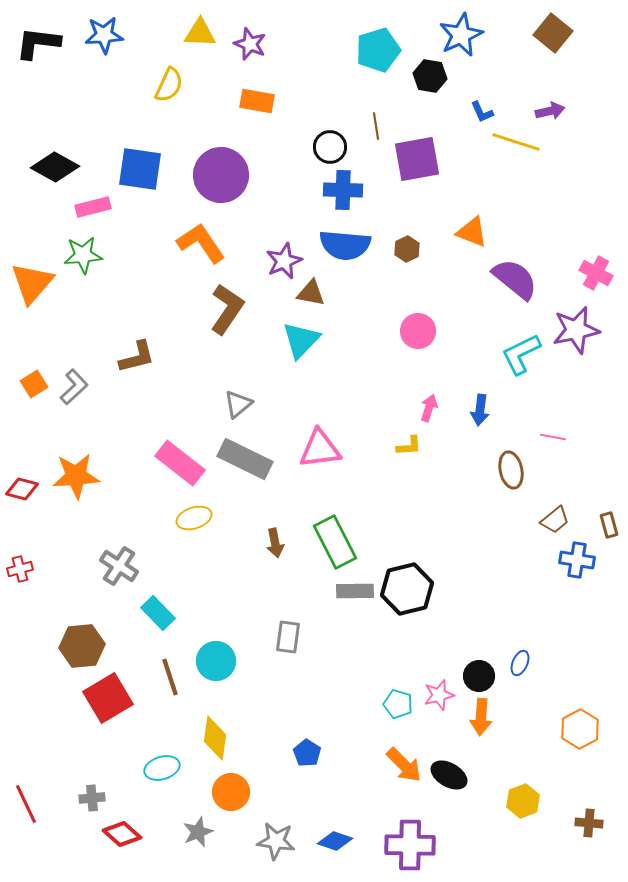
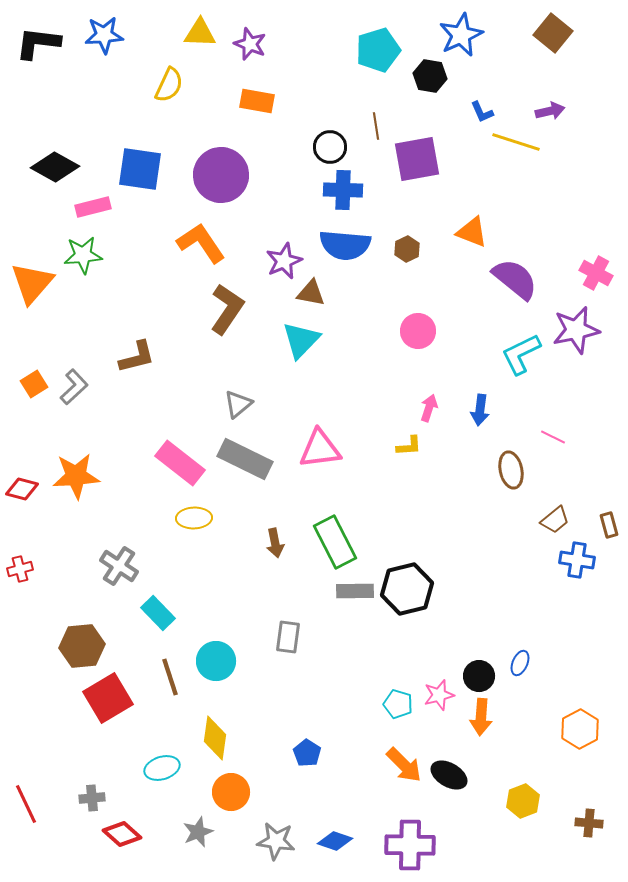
pink line at (553, 437): rotated 15 degrees clockwise
yellow ellipse at (194, 518): rotated 16 degrees clockwise
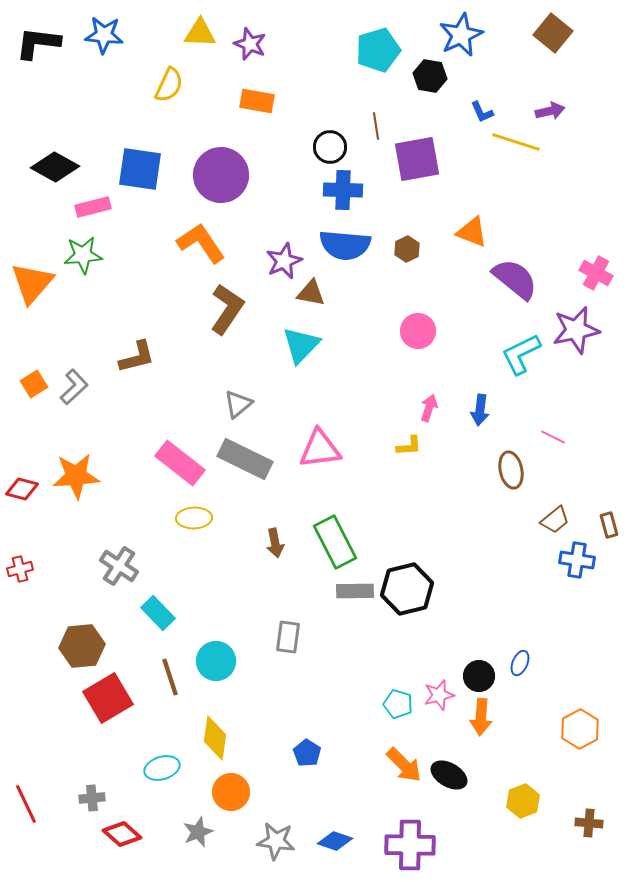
blue star at (104, 35): rotated 9 degrees clockwise
cyan triangle at (301, 340): moved 5 px down
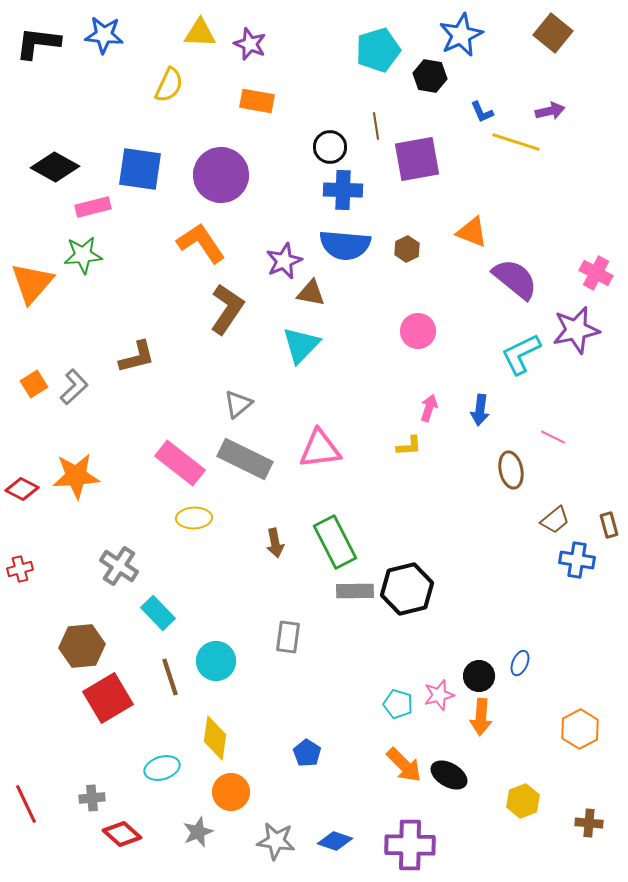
red diamond at (22, 489): rotated 12 degrees clockwise
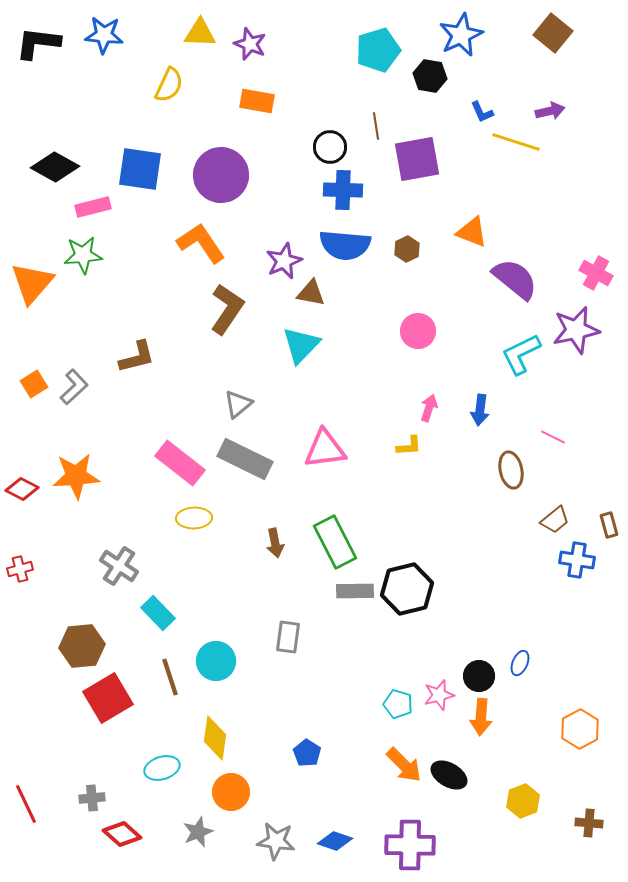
pink triangle at (320, 449): moved 5 px right
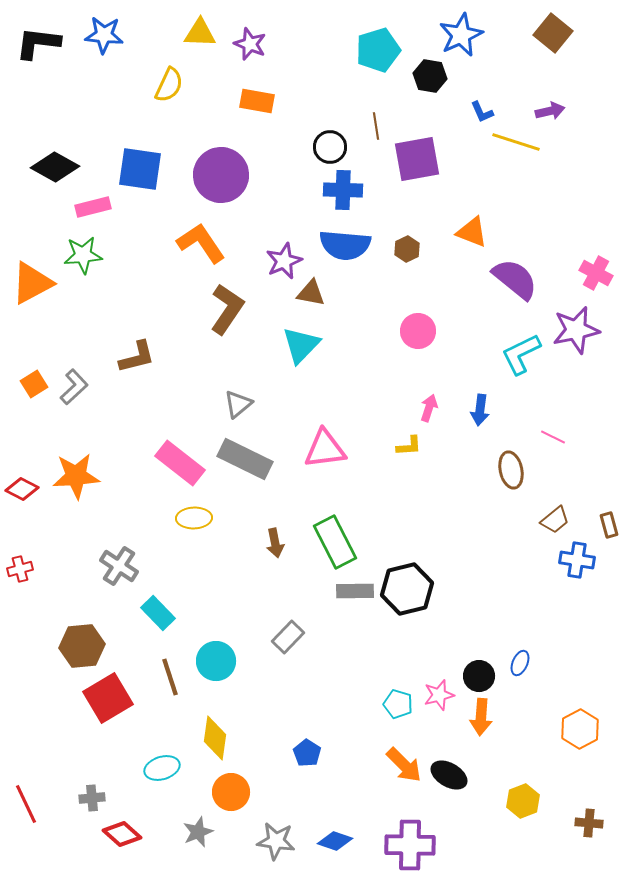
orange triangle at (32, 283): rotated 21 degrees clockwise
gray rectangle at (288, 637): rotated 36 degrees clockwise
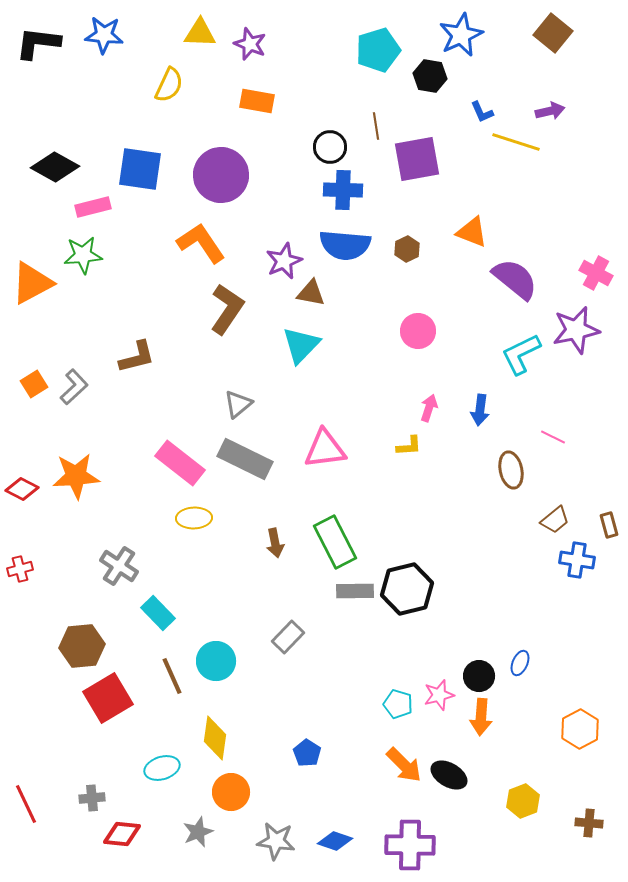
brown line at (170, 677): moved 2 px right, 1 px up; rotated 6 degrees counterclockwise
red diamond at (122, 834): rotated 36 degrees counterclockwise
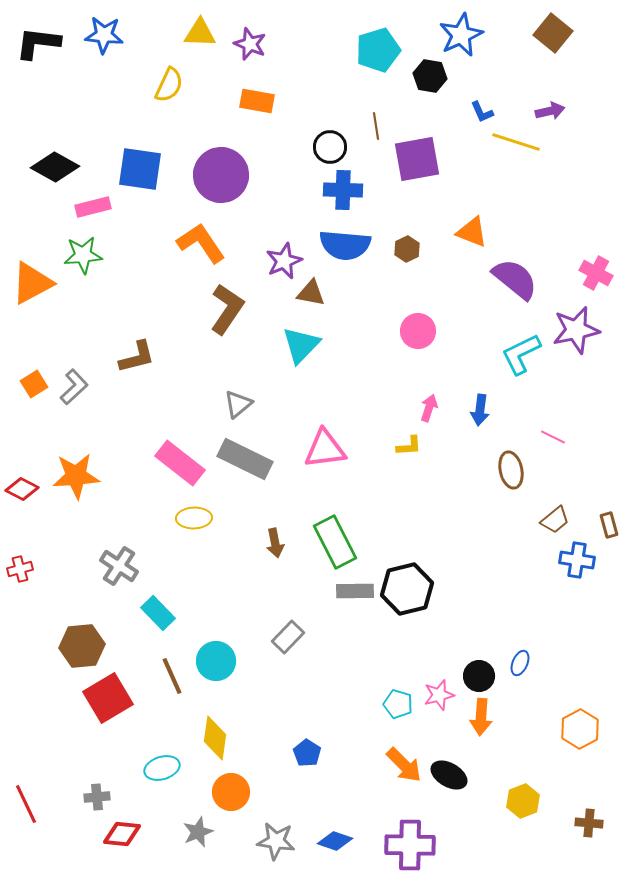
gray cross at (92, 798): moved 5 px right, 1 px up
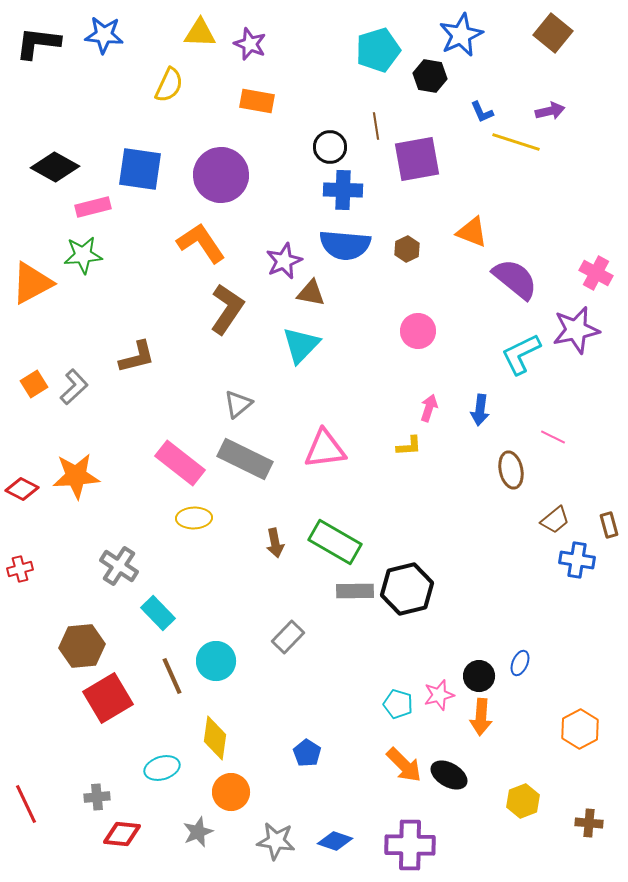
green rectangle at (335, 542): rotated 33 degrees counterclockwise
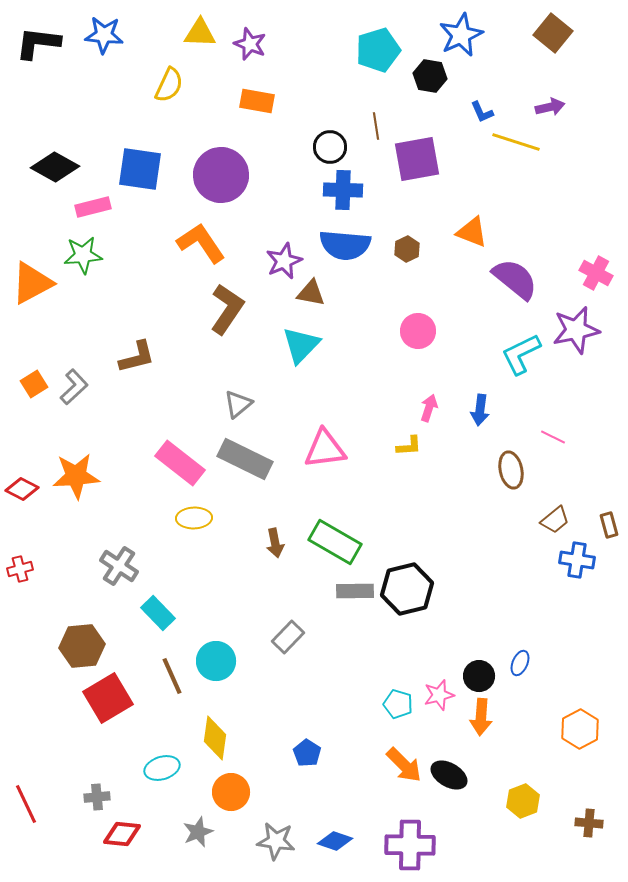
purple arrow at (550, 111): moved 4 px up
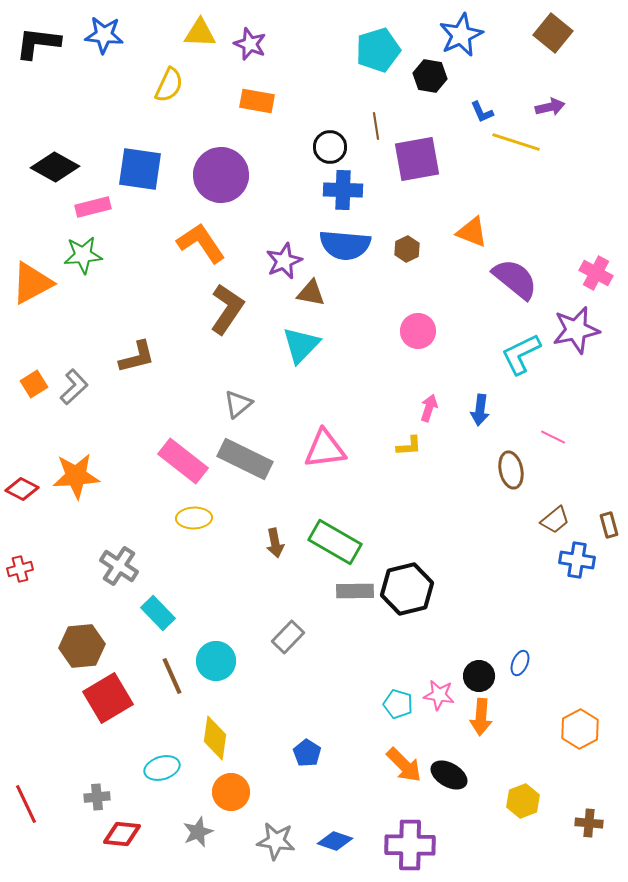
pink rectangle at (180, 463): moved 3 px right, 2 px up
pink star at (439, 695): rotated 24 degrees clockwise
